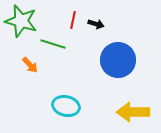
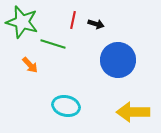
green star: moved 1 px right, 1 px down
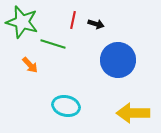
yellow arrow: moved 1 px down
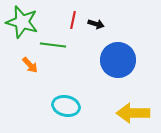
green line: moved 1 px down; rotated 10 degrees counterclockwise
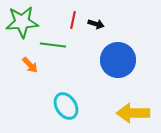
green star: rotated 20 degrees counterclockwise
cyan ellipse: rotated 44 degrees clockwise
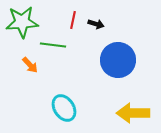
cyan ellipse: moved 2 px left, 2 px down
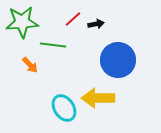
red line: moved 1 px up; rotated 36 degrees clockwise
black arrow: rotated 28 degrees counterclockwise
yellow arrow: moved 35 px left, 15 px up
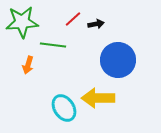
orange arrow: moved 2 px left; rotated 60 degrees clockwise
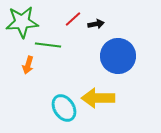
green line: moved 5 px left
blue circle: moved 4 px up
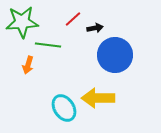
black arrow: moved 1 px left, 4 px down
blue circle: moved 3 px left, 1 px up
